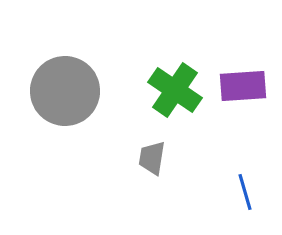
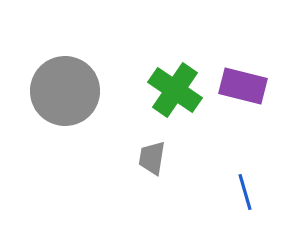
purple rectangle: rotated 18 degrees clockwise
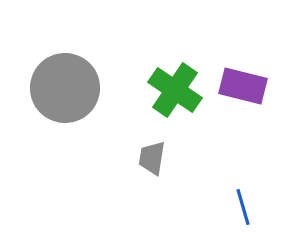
gray circle: moved 3 px up
blue line: moved 2 px left, 15 px down
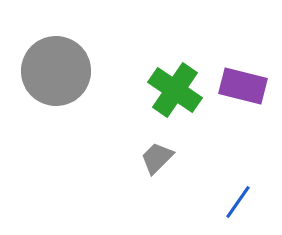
gray circle: moved 9 px left, 17 px up
gray trapezoid: moved 5 px right; rotated 36 degrees clockwise
blue line: moved 5 px left, 5 px up; rotated 51 degrees clockwise
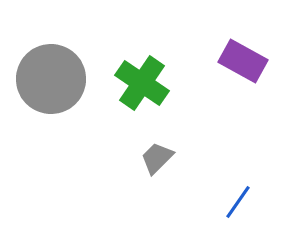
gray circle: moved 5 px left, 8 px down
purple rectangle: moved 25 px up; rotated 15 degrees clockwise
green cross: moved 33 px left, 7 px up
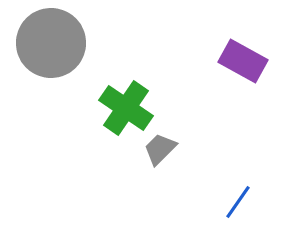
gray circle: moved 36 px up
green cross: moved 16 px left, 25 px down
gray trapezoid: moved 3 px right, 9 px up
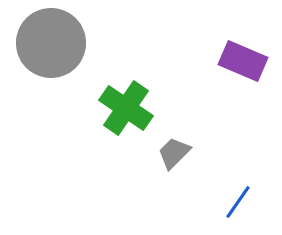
purple rectangle: rotated 6 degrees counterclockwise
gray trapezoid: moved 14 px right, 4 px down
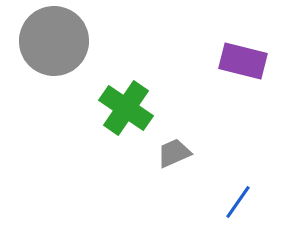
gray circle: moved 3 px right, 2 px up
purple rectangle: rotated 9 degrees counterclockwise
gray trapezoid: rotated 21 degrees clockwise
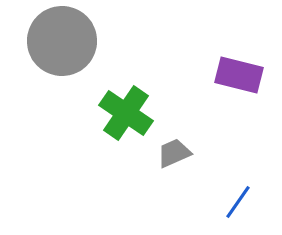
gray circle: moved 8 px right
purple rectangle: moved 4 px left, 14 px down
green cross: moved 5 px down
